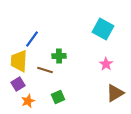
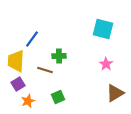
cyan square: rotated 15 degrees counterclockwise
yellow trapezoid: moved 3 px left
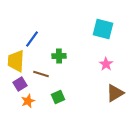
brown line: moved 4 px left, 4 px down
purple square: moved 2 px right
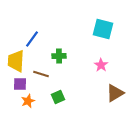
pink star: moved 5 px left, 1 px down
purple square: rotated 32 degrees clockwise
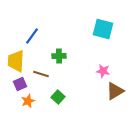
blue line: moved 3 px up
pink star: moved 2 px right, 6 px down; rotated 24 degrees counterclockwise
purple square: rotated 24 degrees counterclockwise
brown triangle: moved 2 px up
green square: rotated 24 degrees counterclockwise
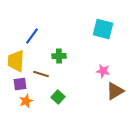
purple square: rotated 16 degrees clockwise
orange star: moved 2 px left
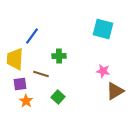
yellow trapezoid: moved 1 px left, 2 px up
orange star: rotated 16 degrees counterclockwise
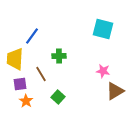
brown line: rotated 42 degrees clockwise
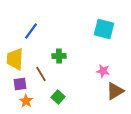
cyan square: moved 1 px right
blue line: moved 1 px left, 5 px up
